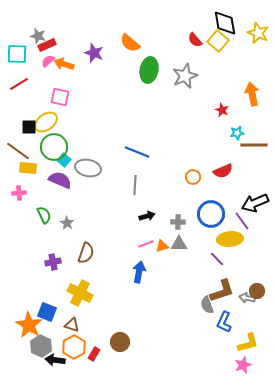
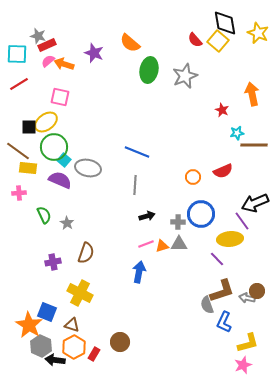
blue circle at (211, 214): moved 10 px left
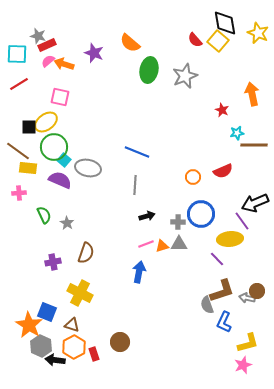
red rectangle at (94, 354): rotated 48 degrees counterclockwise
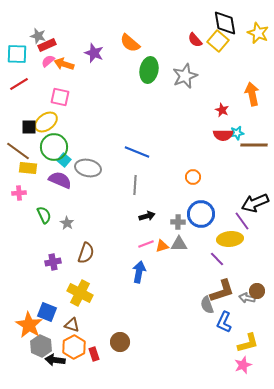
red semicircle at (223, 171): moved 36 px up; rotated 24 degrees clockwise
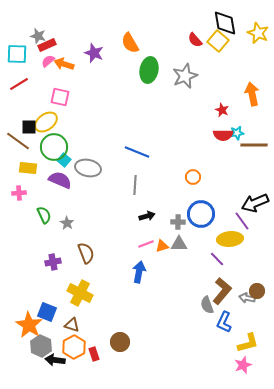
orange semicircle at (130, 43): rotated 20 degrees clockwise
brown line at (18, 151): moved 10 px up
brown semicircle at (86, 253): rotated 40 degrees counterclockwise
brown L-shape at (222, 291): rotated 32 degrees counterclockwise
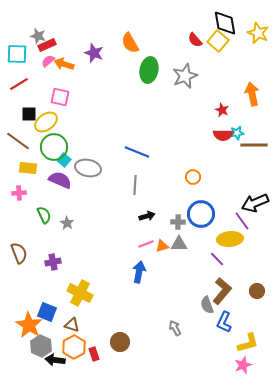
black square at (29, 127): moved 13 px up
brown semicircle at (86, 253): moved 67 px left
gray arrow at (247, 298): moved 72 px left, 30 px down; rotated 49 degrees clockwise
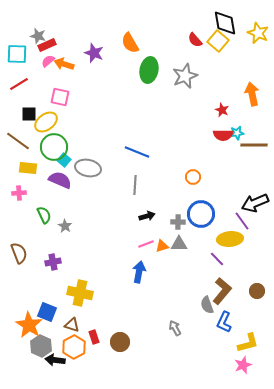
gray star at (67, 223): moved 2 px left, 3 px down
yellow cross at (80, 293): rotated 15 degrees counterclockwise
red rectangle at (94, 354): moved 17 px up
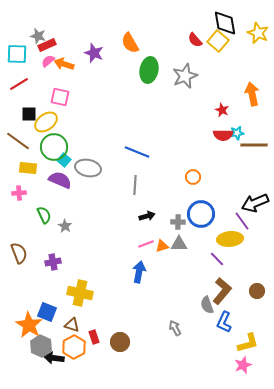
black arrow at (55, 360): moved 1 px left, 2 px up
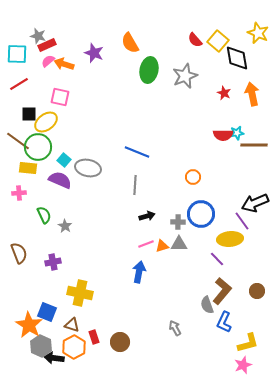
black diamond at (225, 23): moved 12 px right, 35 px down
red star at (222, 110): moved 2 px right, 17 px up
green circle at (54, 147): moved 16 px left
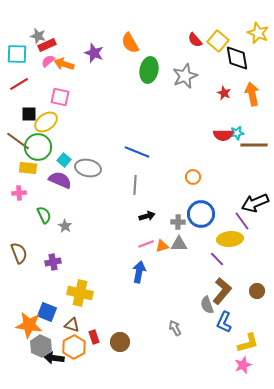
orange star at (29, 325): rotated 24 degrees counterclockwise
